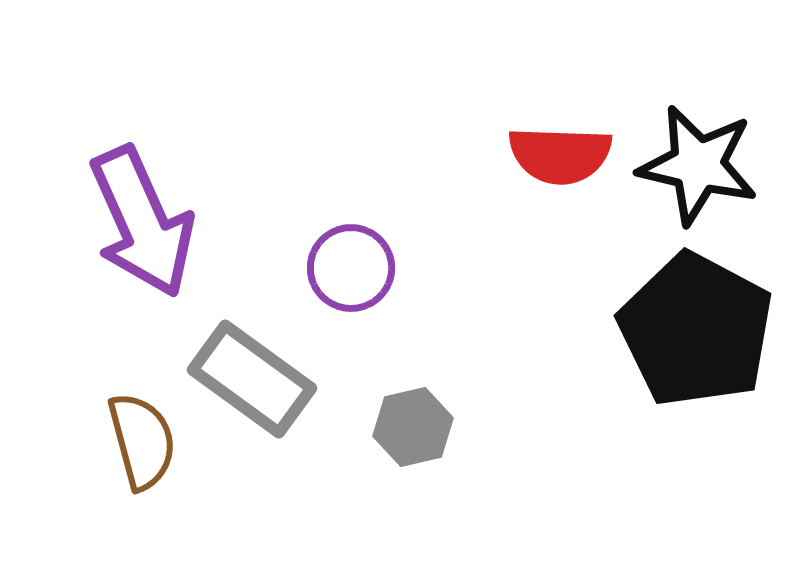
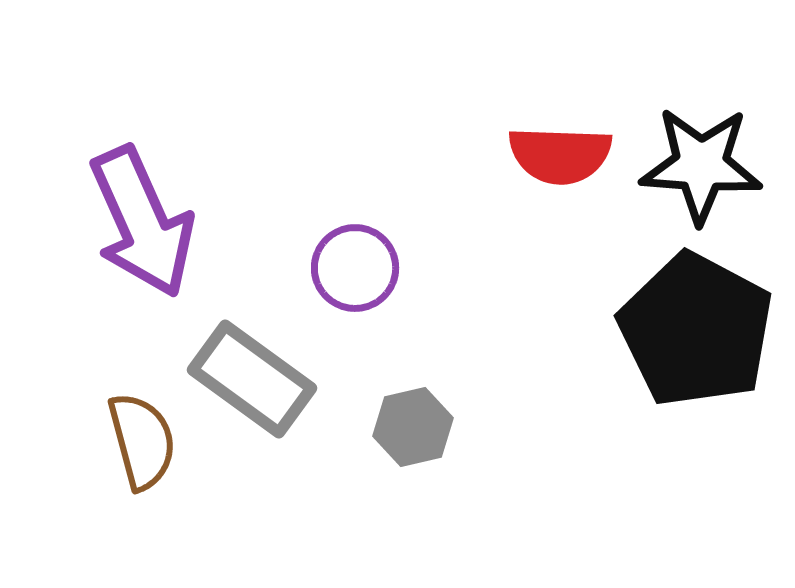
black star: moved 3 px right; rotated 9 degrees counterclockwise
purple circle: moved 4 px right
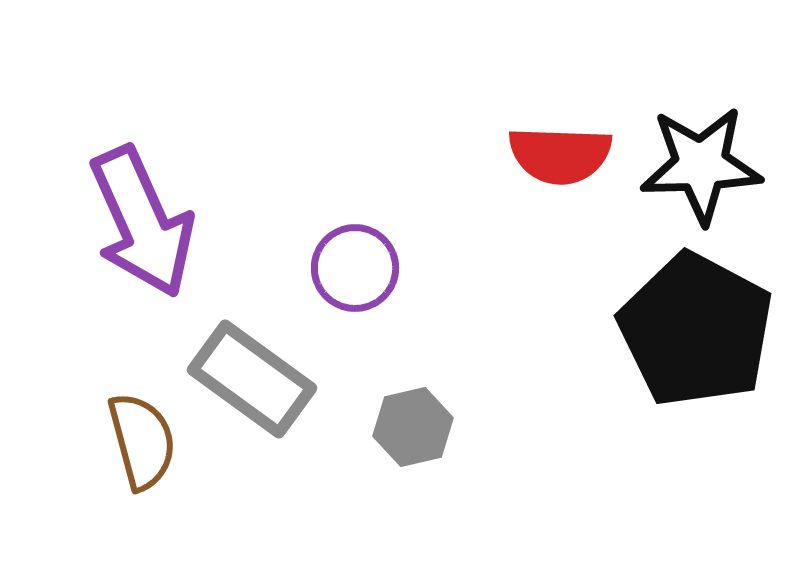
black star: rotated 6 degrees counterclockwise
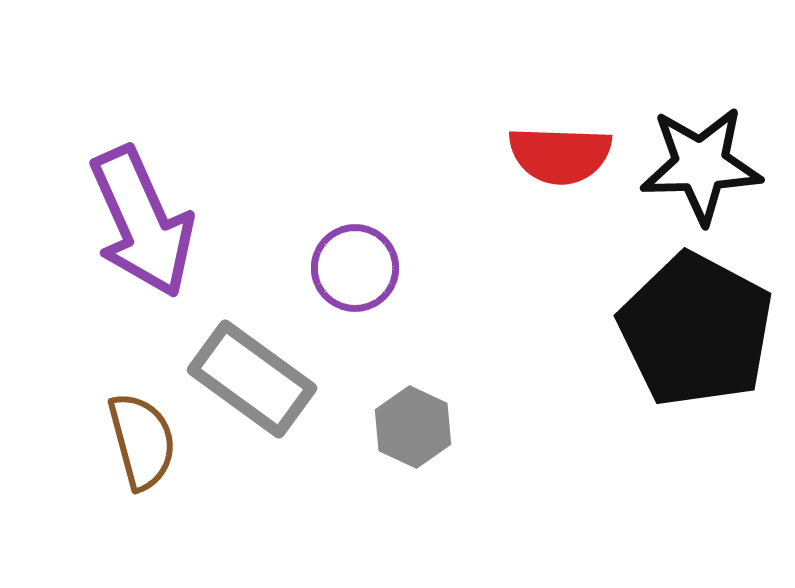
gray hexagon: rotated 22 degrees counterclockwise
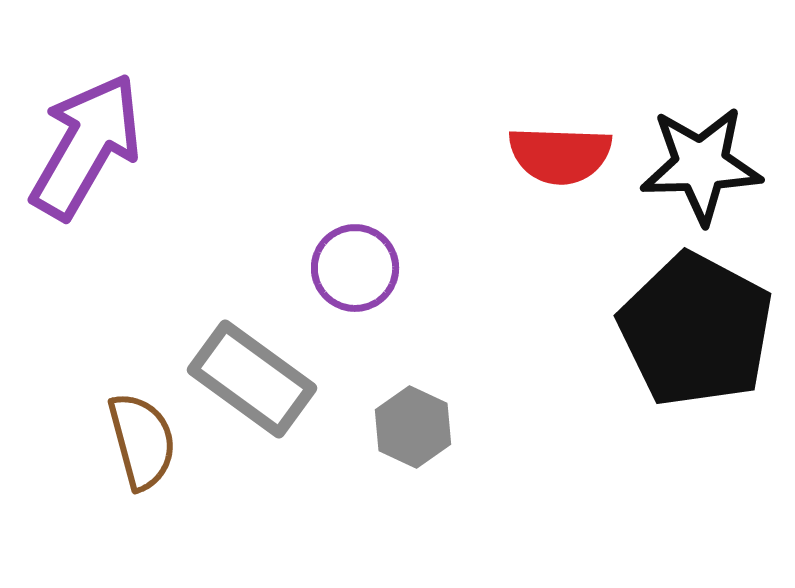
purple arrow: moved 56 px left, 76 px up; rotated 126 degrees counterclockwise
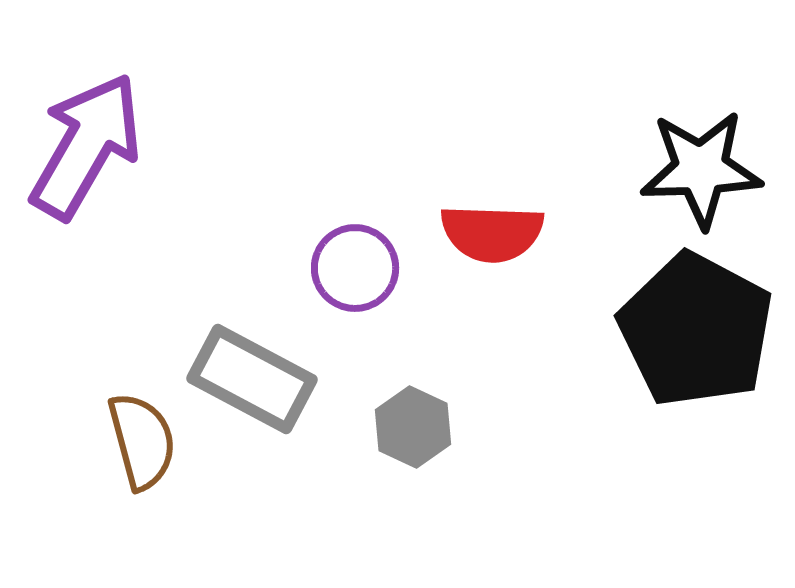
red semicircle: moved 68 px left, 78 px down
black star: moved 4 px down
gray rectangle: rotated 8 degrees counterclockwise
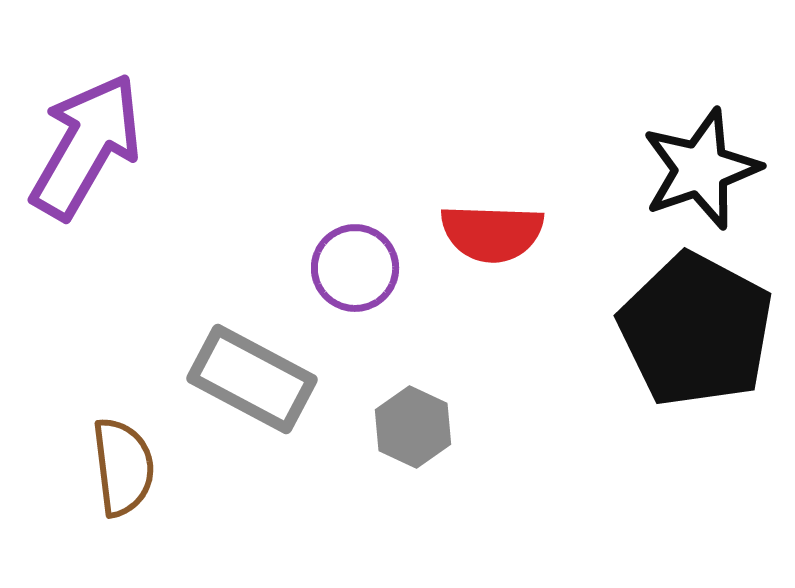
black star: rotated 17 degrees counterclockwise
brown semicircle: moved 19 px left, 26 px down; rotated 8 degrees clockwise
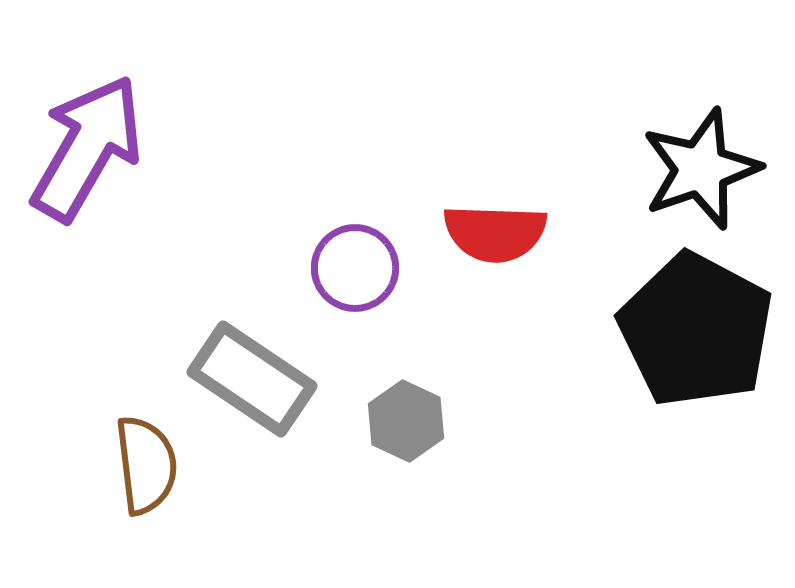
purple arrow: moved 1 px right, 2 px down
red semicircle: moved 3 px right
gray rectangle: rotated 6 degrees clockwise
gray hexagon: moved 7 px left, 6 px up
brown semicircle: moved 23 px right, 2 px up
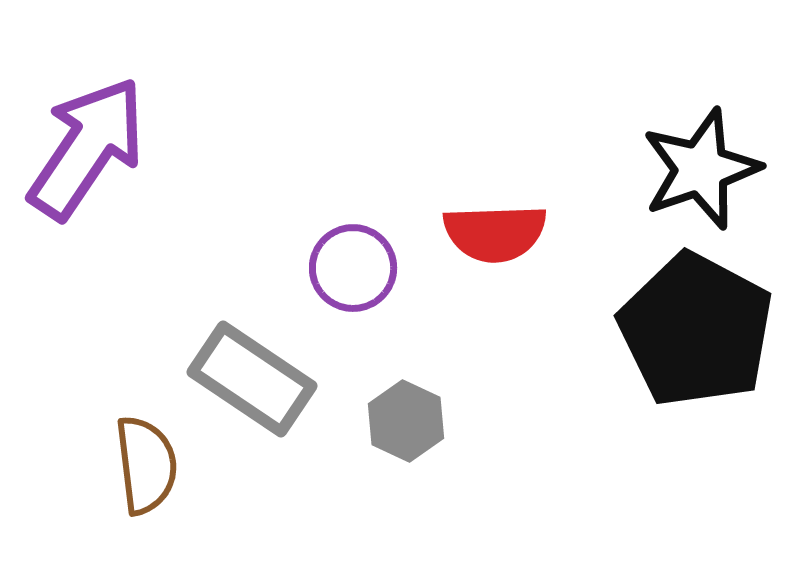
purple arrow: rotated 4 degrees clockwise
red semicircle: rotated 4 degrees counterclockwise
purple circle: moved 2 px left
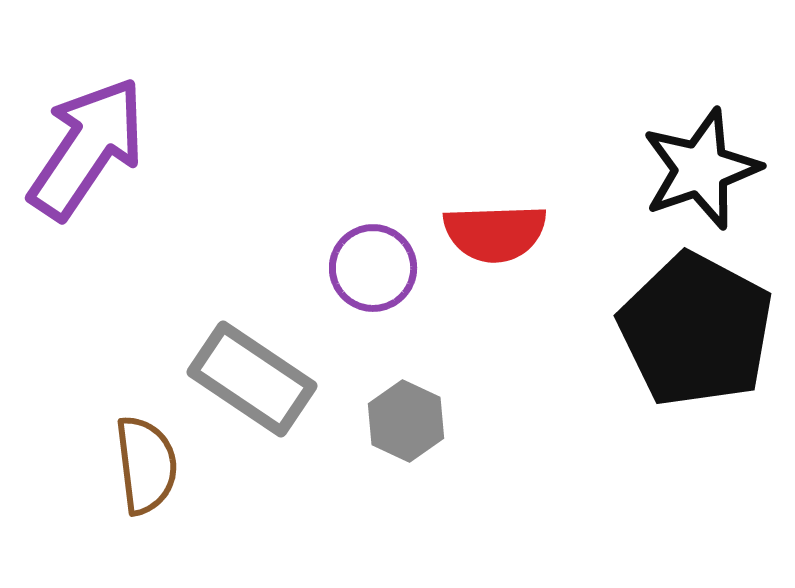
purple circle: moved 20 px right
